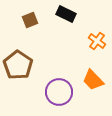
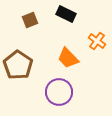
orange trapezoid: moved 25 px left, 22 px up
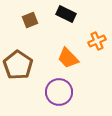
orange cross: rotated 30 degrees clockwise
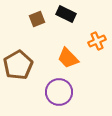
brown square: moved 7 px right, 1 px up
brown pentagon: rotated 8 degrees clockwise
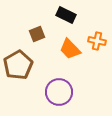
black rectangle: moved 1 px down
brown square: moved 15 px down
orange cross: rotated 36 degrees clockwise
orange trapezoid: moved 2 px right, 9 px up
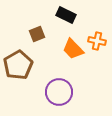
orange trapezoid: moved 3 px right
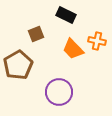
brown square: moved 1 px left
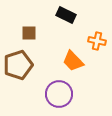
brown square: moved 7 px left, 1 px up; rotated 21 degrees clockwise
orange trapezoid: moved 12 px down
brown pentagon: rotated 12 degrees clockwise
purple circle: moved 2 px down
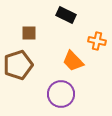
purple circle: moved 2 px right
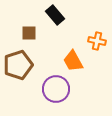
black rectangle: moved 11 px left; rotated 24 degrees clockwise
orange trapezoid: rotated 15 degrees clockwise
purple circle: moved 5 px left, 5 px up
